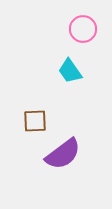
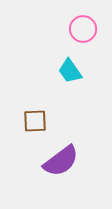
purple semicircle: moved 2 px left, 7 px down
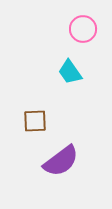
cyan trapezoid: moved 1 px down
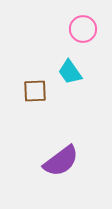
brown square: moved 30 px up
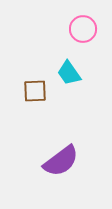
cyan trapezoid: moved 1 px left, 1 px down
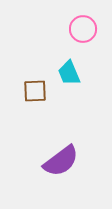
cyan trapezoid: rotated 12 degrees clockwise
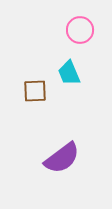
pink circle: moved 3 px left, 1 px down
purple semicircle: moved 1 px right, 3 px up
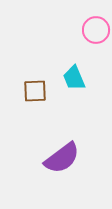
pink circle: moved 16 px right
cyan trapezoid: moved 5 px right, 5 px down
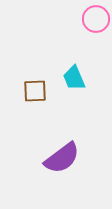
pink circle: moved 11 px up
